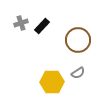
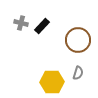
gray cross: rotated 32 degrees clockwise
gray semicircle: rotated 40 degrees counterclockwise
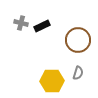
black rectangle: rotated 21 degrees clockwise
yellow hexagon: moved 1 px up
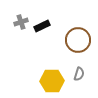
gray cross: moved 1 px up; rotated 32 degrees counterclockwise
gray semicircle: moved 1 px right, 1 px down
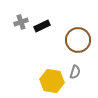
gray semicircle: moved 4 px left, 2 px up
yellow hexagon: rotated 10 degrees clockwise
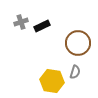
brown circle: moved 3 px down
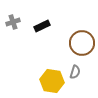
gray cross: moved 8 px left
brown circle: moved 4 px right
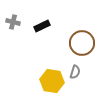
gray cross: rotated 32 degrees clockwise
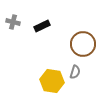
brown circle: moved 1 px right, 1 px down
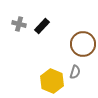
gray cross: moved 6 px right, 2 px down
black rectangle: rotated 21 degrees counterclockwise
yellow hexagon: rotated 15 degrees clockwise
